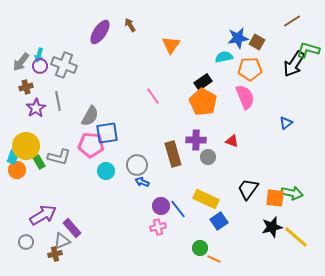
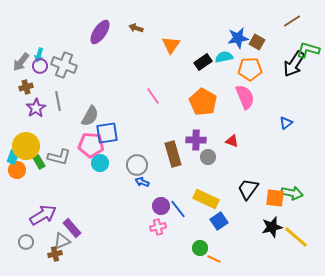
brown arrow at (130, 25): moved 6 px right, 3 px down; rotated 40 degrees counterclockwise
black rectangle at (203, 82): moved 20 px up
cyan circle at (106, 171): moved 6 px left, 8 px up
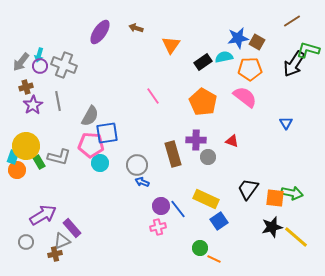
pink semicircle at (245, 97): rotated 30 degrees counterclockwise
purple star at (36, 108): moved 3 px left, 3 px up
blue triangle at (286, 123): rotated 24 degrees counterclockwise
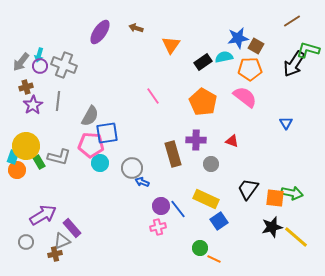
brown square at (257, 42): moved 1 px left, 4 px down
gray line at (58, 101): rotated 18 degrees clockwise
gray circle at (208, 157): moved 3 px right, 7 px down
gray circle at (137, 165): moved 5 px left, 3 px down
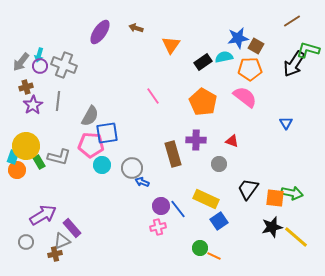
cyan circle at (100, 163): moved 2 px right, 2 px down
gray circle at (211, 164): moved 8 px right
orange line at (214, 259): moved 3 px up
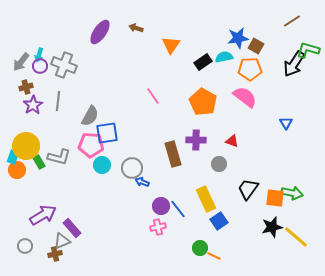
yellow rectangle at (206, 199): rotated 40 degrees clockwise
gray circle at (26, 242): moved 1 px left, 4 px down
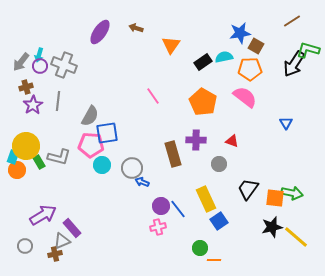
blue star at (238, 38): moved 2 px right, 5 px up
orange line at (214, 256): moved 4 px down; rotated 24 degrees counterclockwise
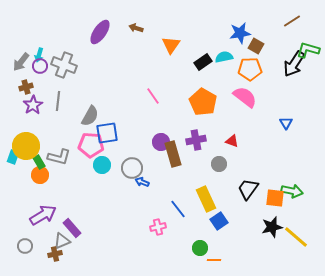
purple cross at (196, 140): rotated 12 degrees counterclockwise
orange circle at (17, 170): moved 23 px right, 5 px down
green arrow at (292, 193): moved 2 px up
purple circle at (161, 206): moved 64 px up
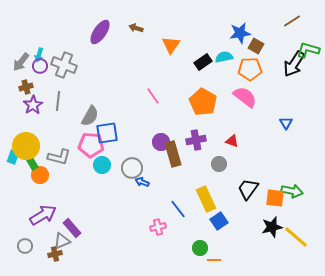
green rectangle at (39, 162): moved 7 px left, 1 px down
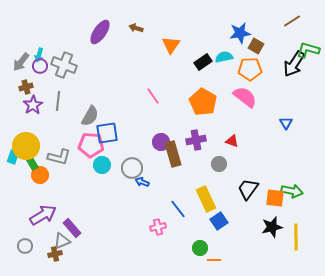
yellow line at (296, 237): rotated 48 degrees clockwise
